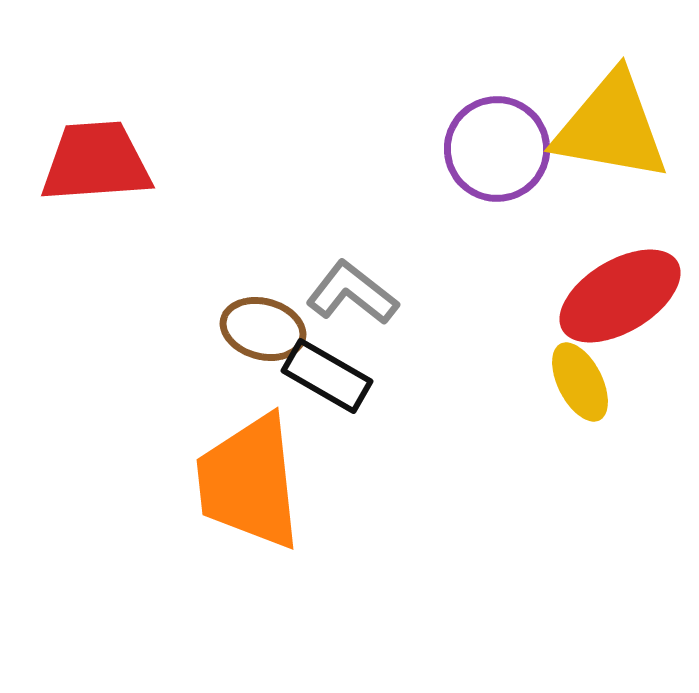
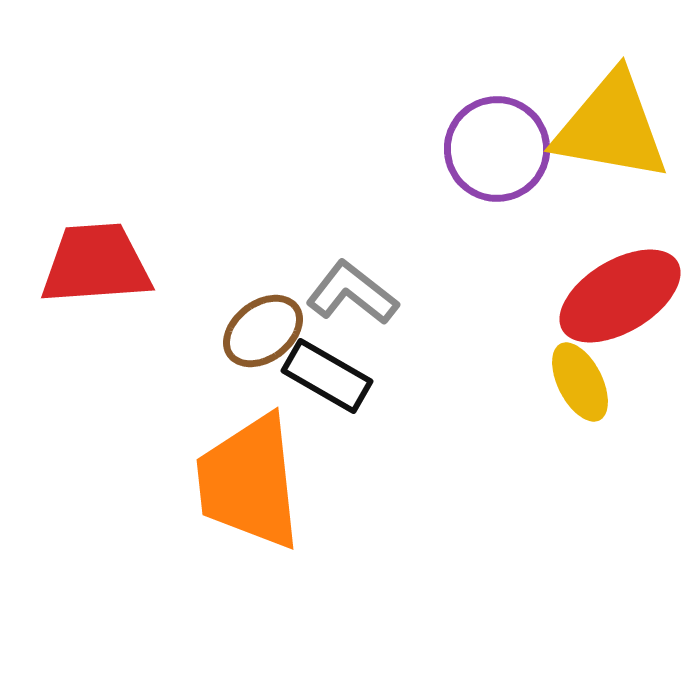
red trapezoid: moved 102 px down
brown ellipse: moved 2 px down; rotated 52 degrees counterclockwise
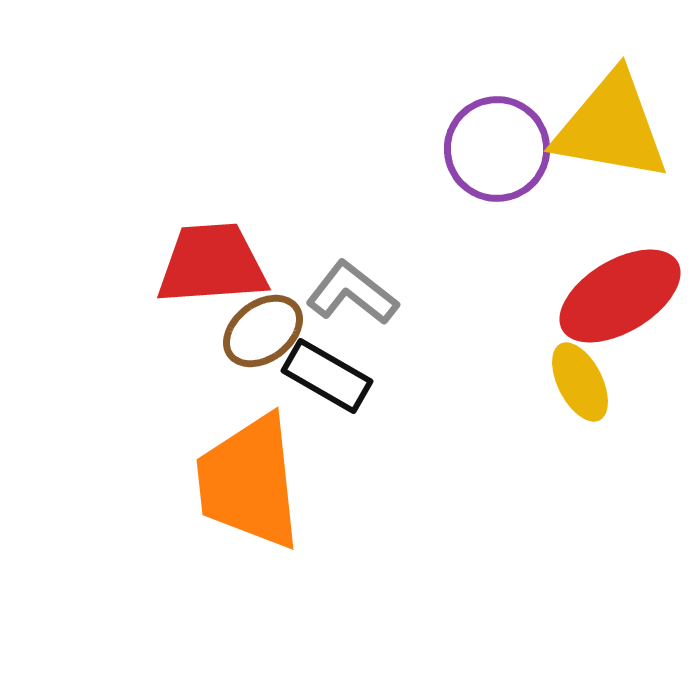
red trapezoid: moved 116 px right
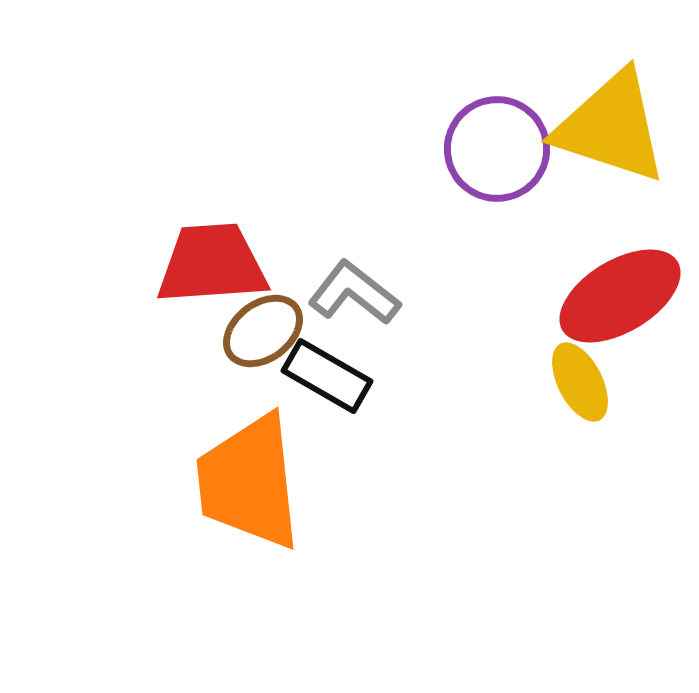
yellow triangle: rotated 8 degrees clockwise
gray L-shape: moved 2 px right
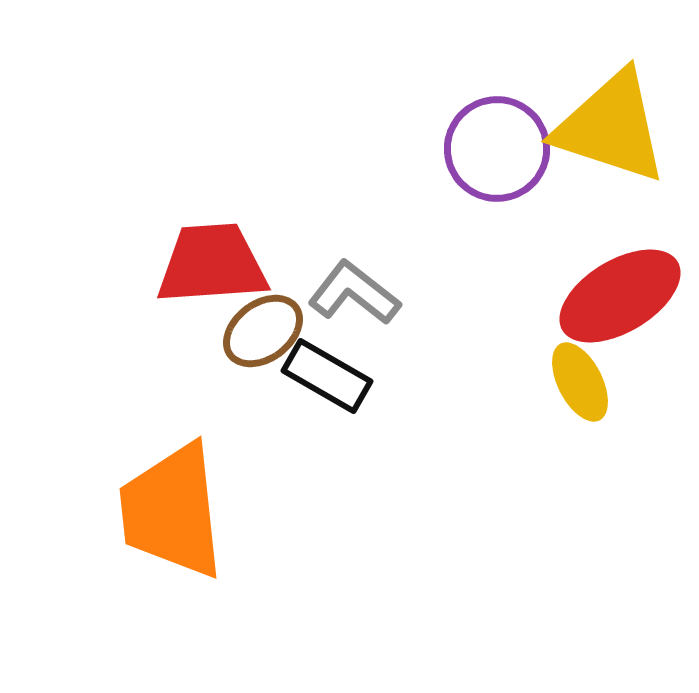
orange trapezoid: moved 77 px left, 29 px down
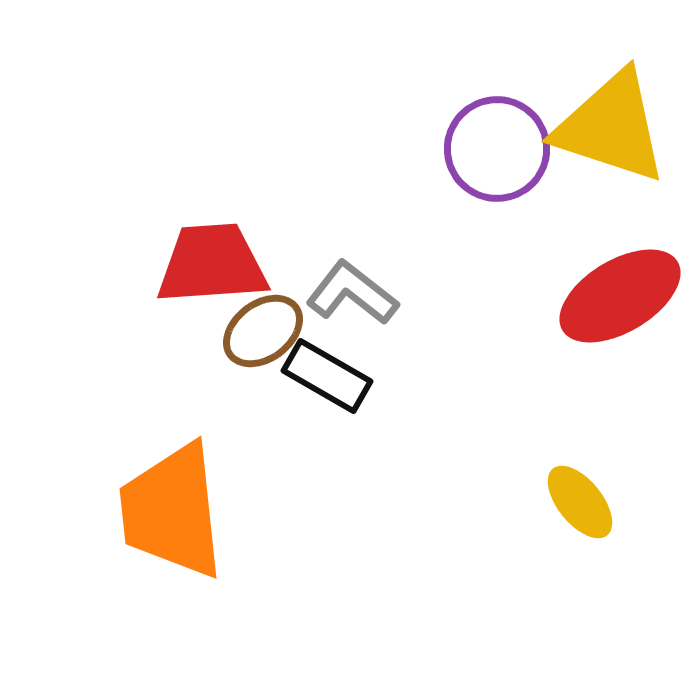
gray L-shape: moved 2 px left
yellow ellipse: moved 120 px down; rotated 12 degrees counterclockwise
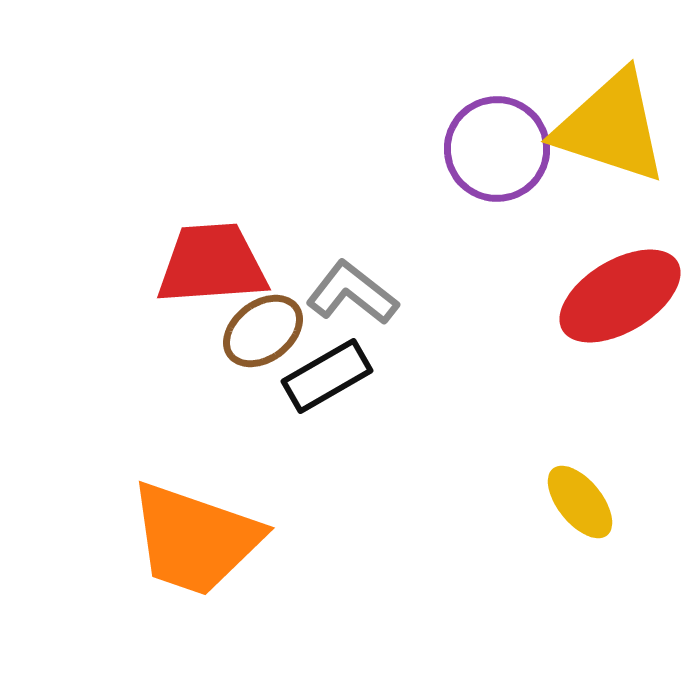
black rectangle: rotated 60 degrees counterclockwise
orange trapezoid: moved 23 px right, 28 px down; rotated 65 degrees counterclockwise
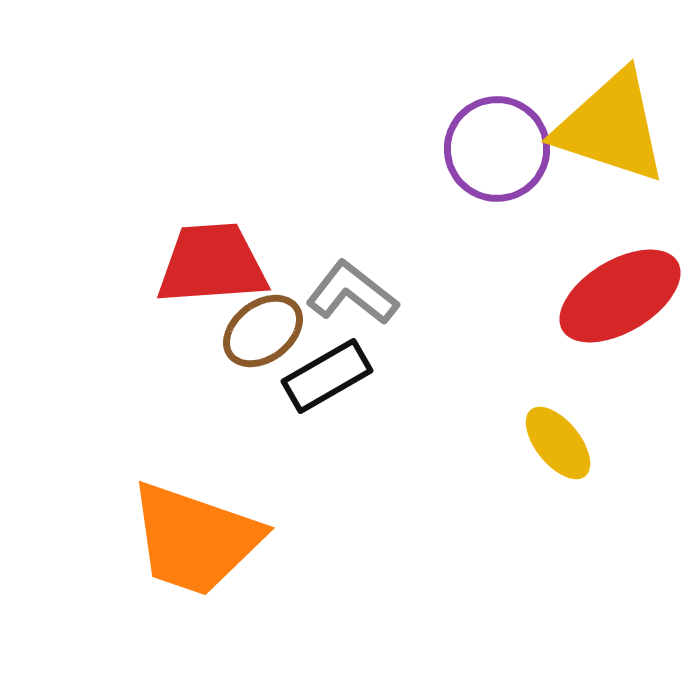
yellow ellipse: moved 22 px left, 59 px up
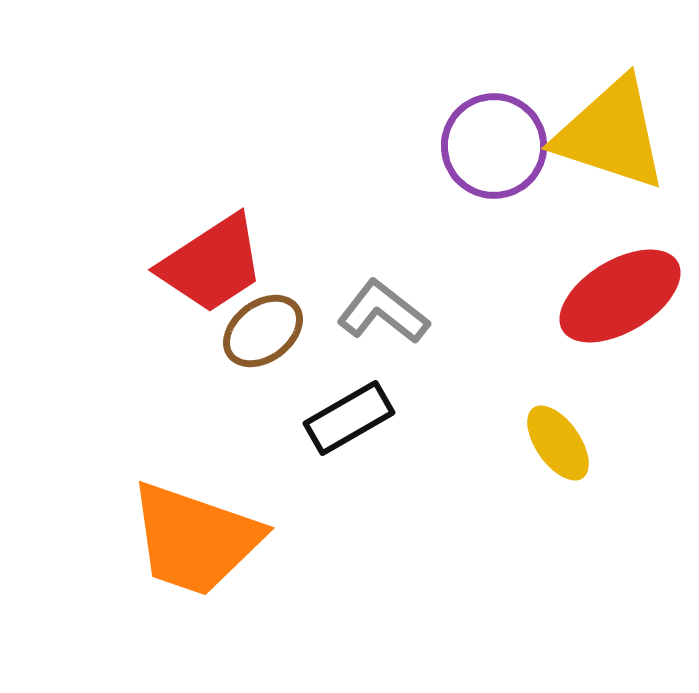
yellow triangle: moved 7 px down
purple circle: moved 3 px left, 3 px up
red trapezoid: rotated 151 degrees clockwise
gray L-shape: moved 31 px right, 19 px down
black rectangle: moved 22 px right, 42 px down
yellow ellipse: rotated 4 degrees clockwise
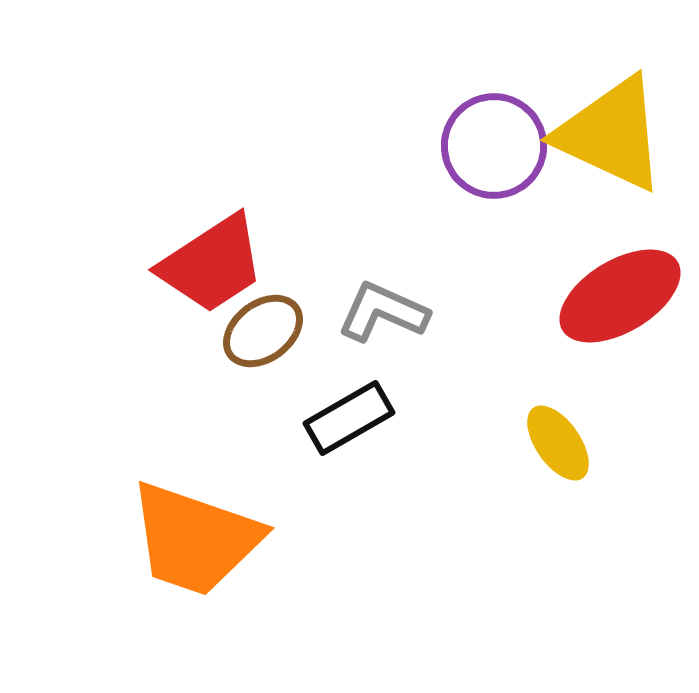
yellow triangle: rotated 7 degrees clockwise
gray L-shape: rotated 14 degrees counterclockwise
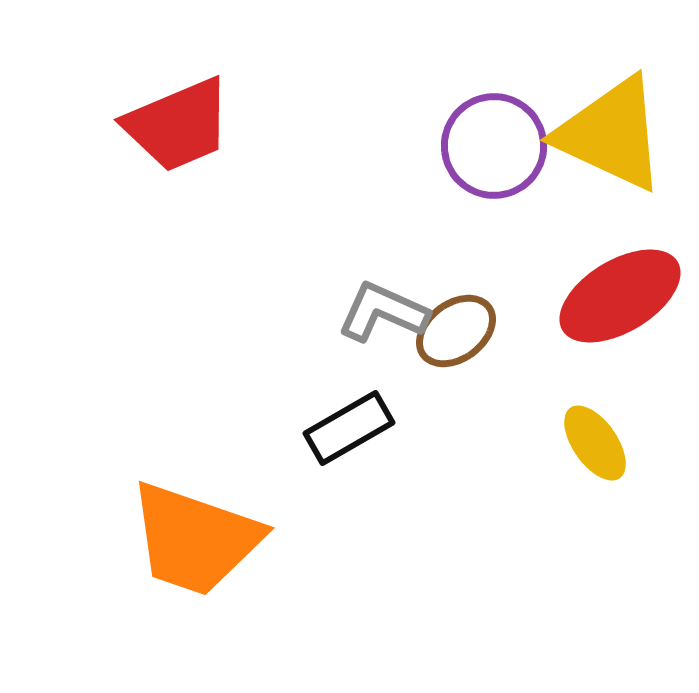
red trapezoid: moved 34 px left, 139 px up; rotated 10 degrees clockwise
brown ellipse: moved 193 px right
black rectangle: moved 10 px down
yellow ellipse: moved 37 px right
